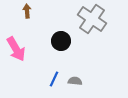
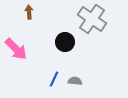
brown arrow: moved 2 px right, 1 px down
black circle: moved 4 px right, 1 px down
pink arrow: rotated 15 degrees counterclockwise
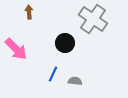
gray cross: moved 1 px right
black circle: moved 1 px down
blue line: moved 1 px left, 5 px up
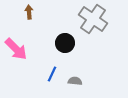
blue line: moved 1 px left
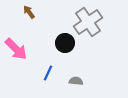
brown arrow: rotated 32 degrees counterclockwise
gray cross: moved 5 px left, 3 px down; rotated 20 degrees clockwise
blue line: moved 4 px left, 1 px up
gray semicircle: moved 1 px right
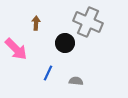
brown arrow: moved 7 px right, 11 px down; rotated 40 degrees clockwise
gray cross: rotated 32 degrees counterclockwise
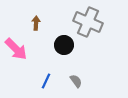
black circle: moved 1 px left, 2 px down
blue line: moved 2 px left, 8 px down
gray semicircle: rotated 48 degrees clockwise
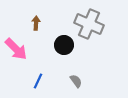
gray cross: moved 1 px right, 2 px down
blue line: moved 8 px left
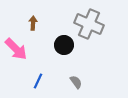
brown arrow: moved 3 px left
gray semicircle: moved 1 px down
